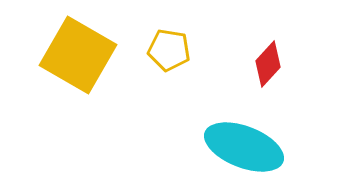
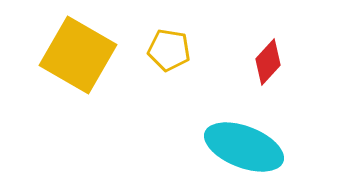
red diamond: moved 2 px up
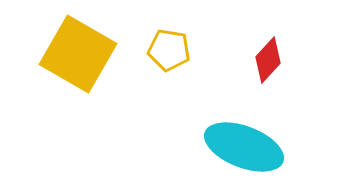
yellow square: moved 1 px up
red diamond: moved 2 px up
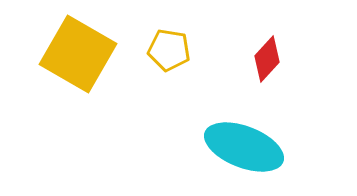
red diamond: moved 1 px left, 1 px up
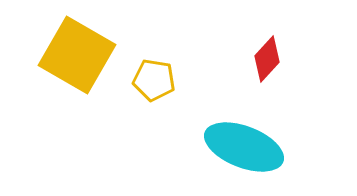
yellow pentagon: moved 15 px left, 30 px down
yellow square: moved 1 px left, 1 px down
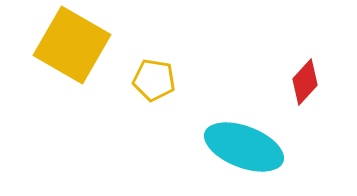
yellow square: moved 5 px left, 10 px up
red diamond: moved 38 px right, 23 px down
